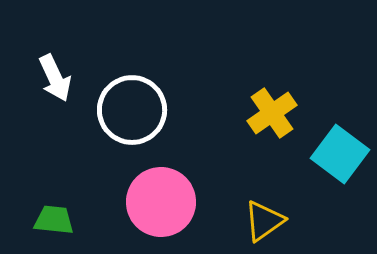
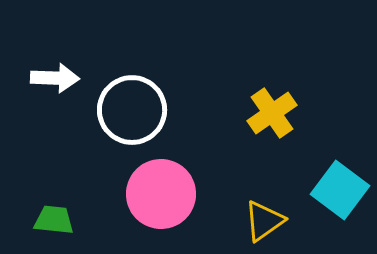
white arrow: rotated 63 degrees counterclockwise
cyan square: moved 36 px down
pink circle: moved 8 px up
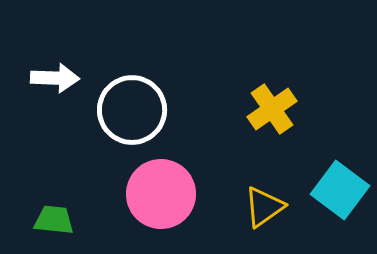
yellow cross: moved 4 px up
yellow triangle: moved 14 px up
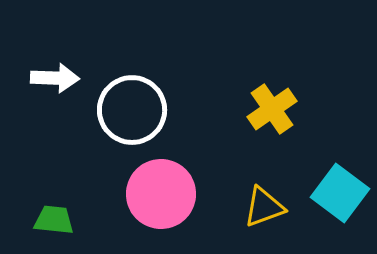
cyan square: moved 3 px down
yellow triangle: rotated 15 degrees clockwise
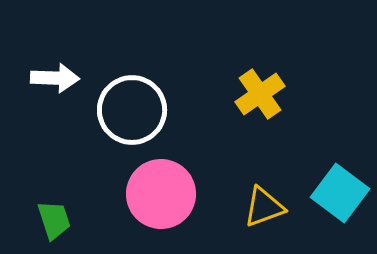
yellow cross: moved 12 px left, 15 px up
green trapezoid: rotated 66 degrees clockwise
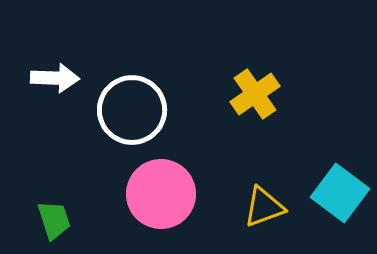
yellow cross: moved 5 px left
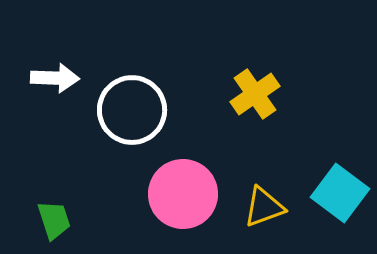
pink circle: moved 22 px right
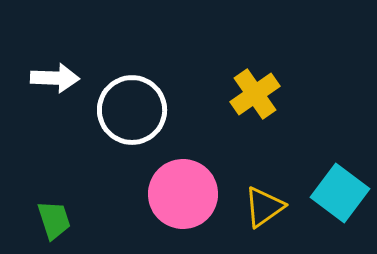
yellow triangle: rotated 15 degrees counterclockwise
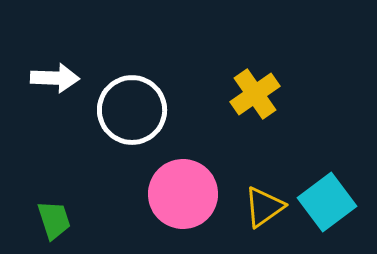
cyan square: moved 13 px left, 9 px down; rotated 16 degrees clockwise
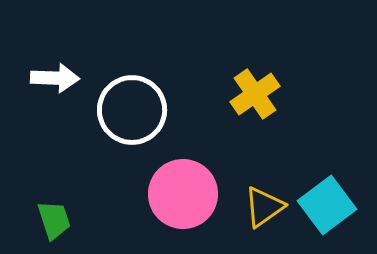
cyan square: moved 3 px down
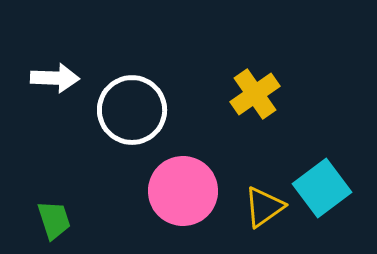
pink circle: moved 3 px up
cyan square: moved 5 px left, 17 px up
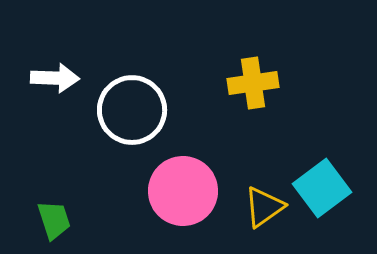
yellow cross: moved 2 px left, 11 px up; rotated 27 degrees clockwise
